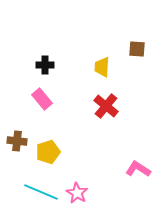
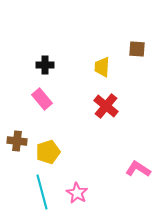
cyan line: moved 1 px right; rotated 52 degrees clockwise
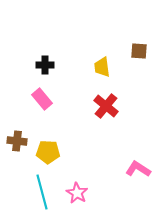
brown square: moved 2 px right, 2 px down
yellow trapezoid: rotated 10 degrees counterclockwise
yellow pentagon: rotated 20 degrees clockwise
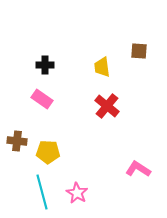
pink rectangle: rotated 15 degrees counterclockwise
red cross: moved 1 px right
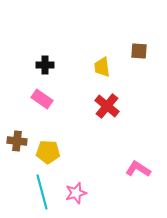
pink star: moved 1 px left; rotated 25 degrees clockwise
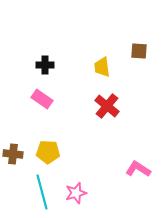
brown cross: moved 4 px left, 13 px down
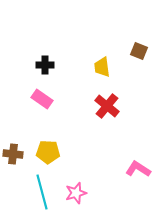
brown square: rotated 18 degrees clockwise
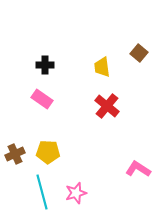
brown square: moved 2 px down; rotated 18 degrees clockwise
brown cross: moved 2 px right; rotated 30 degrees counterclockwise
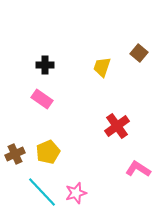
yellow trapezoid: rotated 25 degrees clockwise
red cross: moved 10 px right, 20 px down; rotated 15 degrees clockwise
yellow pentagon: rotated 25 degrees counterclockwise
cyan line: rotated 28 degrees counterclockwise
